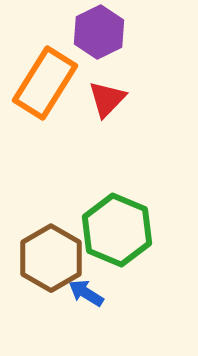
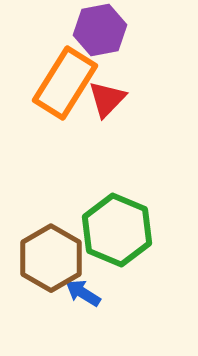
purple hexagon: moved 1 px right, 2 px up; rotated 15 degrees clockwise
orange rectangle: moved 20 px right
blue arrow: moved 3 px left
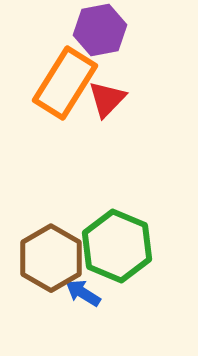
green hexagon: moved 16 px down
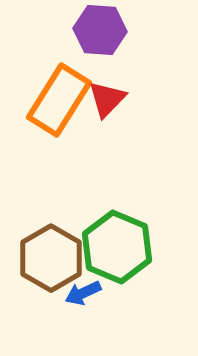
purple hexagon: rotated 15 degrees clockwise
orange rectangle: moved 6 px left, 17 px down
green hexagon: moved 1 px down
blue arrow: rotated 57 degrees counterclockwise
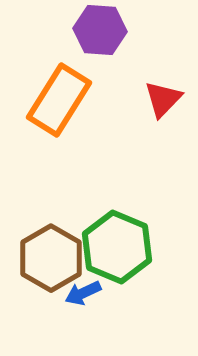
red triangle: moved 56 px right
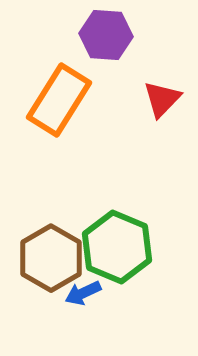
purple hexagon: moved 6 px right, 5 px down
red triangle: moved 1 px left
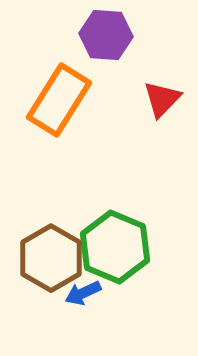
green hexagon: moved 2 px left
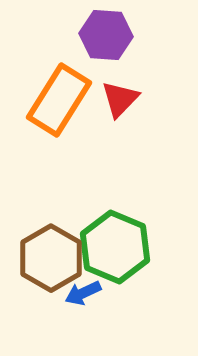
red triangle: moved 42 px left
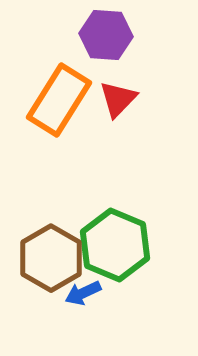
red triangle: moved 2 px left
green hexagon: moved 2 px up
